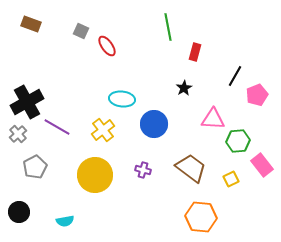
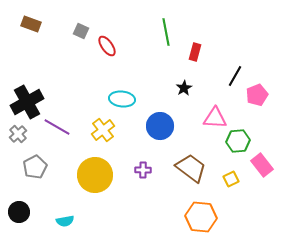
green line: moved 2 px left, 5 px down
pink triangle: moved 2 px right, 1 px up
blue circle: moved 6 px right, 2 px down
purple cross: rotated 14 degrees counterclockwise
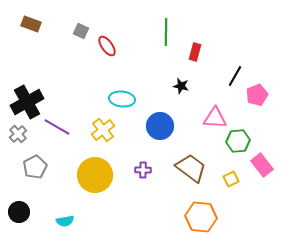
green line: rotated 12 degrees clockwise
black star: moved 3 px left, 2 px up; rotated 28 degrees counterclockwise
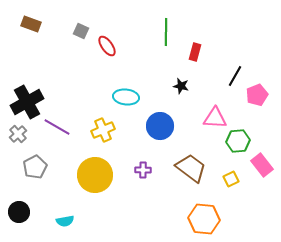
cyan ellipse: moved 4 px right, 2 px up
yellow cross: rotated 15 degrees clockwise
orange hexagon: moved 3 px right, 2 px down
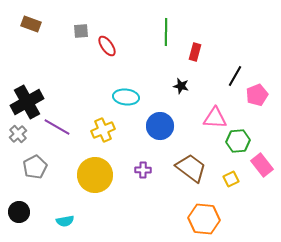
gray square: rotated 28 degrees counterclockwise
